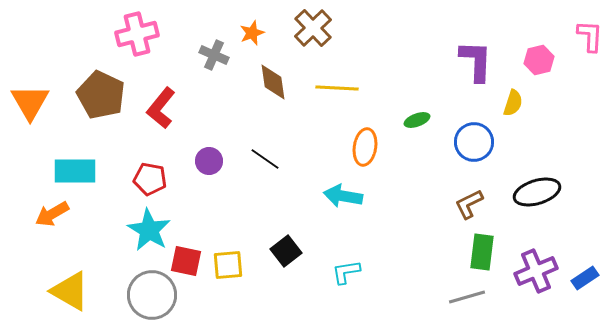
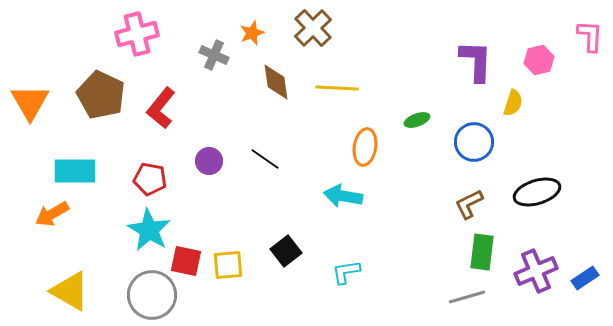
brown diamond: moved 3 px right
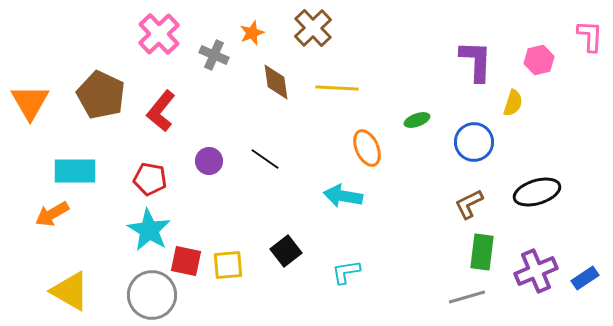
pink cross: moved 22 px right; rotated 30 degrees counterclockwise
red L-shape: moved 3 px down
orange ellipse: moved 2 px right, 1 px down; rotated 33 degrees counterclockwise
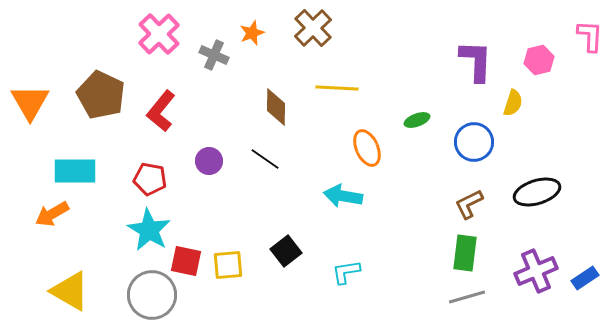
brown diamond: moved 25 px down; rotated 9 degrees clockwise
green rectangle: moved 17 px left, 1 px down
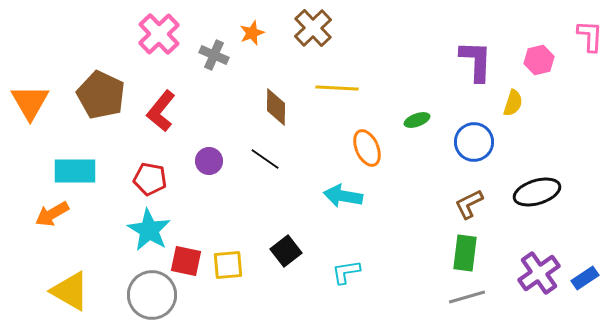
purple cross: moved 3 px right, 2 px down; rotated 12 degrees counterclockwise
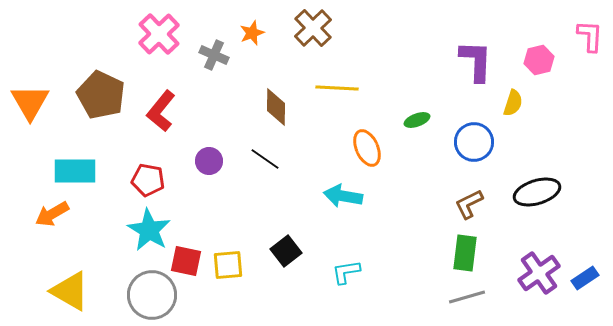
red pentagon: moved 2 px left, 1 px down
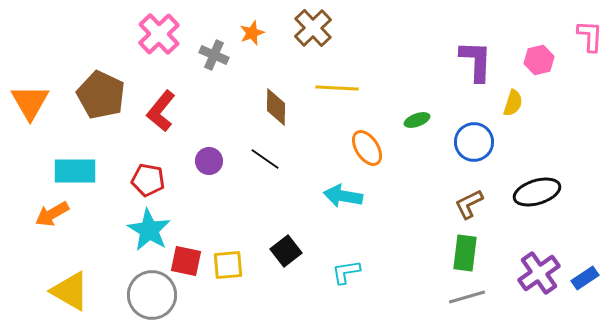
orange ellipse: rotated 9 degrees counterclockwise
